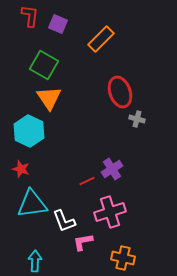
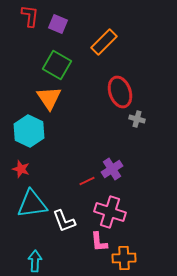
orange rectangle: moved 3 px right, 3 px down
green square: moved 13 px right
pink cross: rotated 36 degrees clockwise
pink L-shape: moved 16 px right; rotated 85 degrees counterclockwise
orange cross: moved 1 px right; rotated 15 degrees counterclockwise
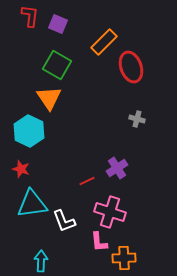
red ellipse: moved 11 px right, 25 px up
purple cross: moved 5 px right, 1 px up
cyan arrow: moved 6 px right
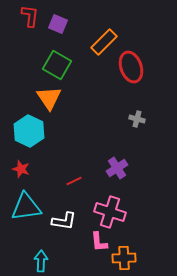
red line: moved 13 px left
cyan triangle: moved 6 px left, 3 px down
white L-shape: rotated 60 degrees counterclockwise
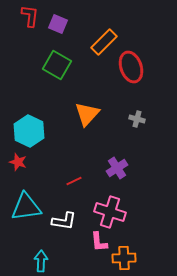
orange triangle: moved 38 px right, 16 px down; rotated 16 degrees clockwise
red star: moved 3 px left, 7 px up
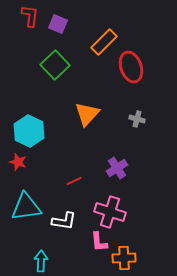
green square: moved 2 px left; rotated 16 degrees clockwise
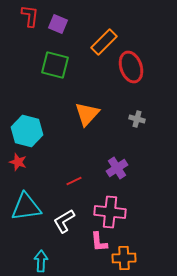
green square: rotated 32 degrees counterclockwise
cyan hexagon: moved 2 px left; rotated 12 degrees counterclockwise
pink cross: rotated 12 degrees counterclockwise
white L-shape: rotated 140 degrees clockwise
